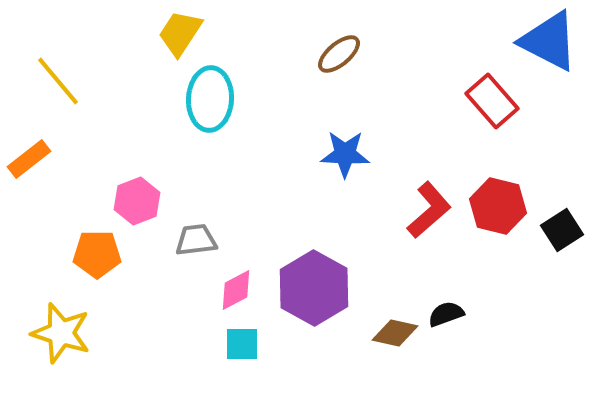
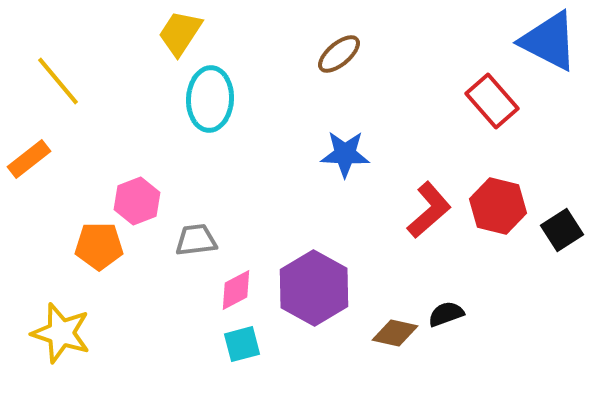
orange pentagon: moved 2 px right, 8 px up
cyan square: rotated 15 degrees counterclockwise
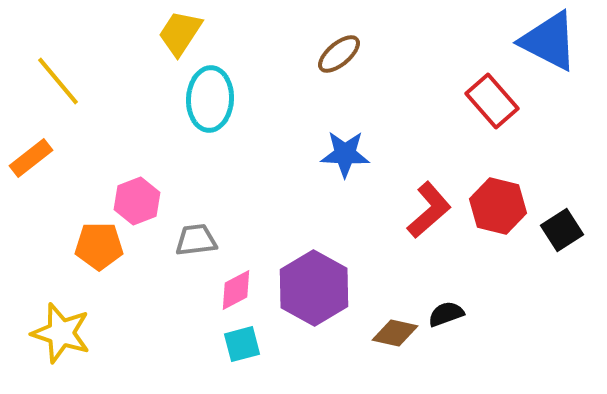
orange rectangle: moved 2 px right, 1 px up
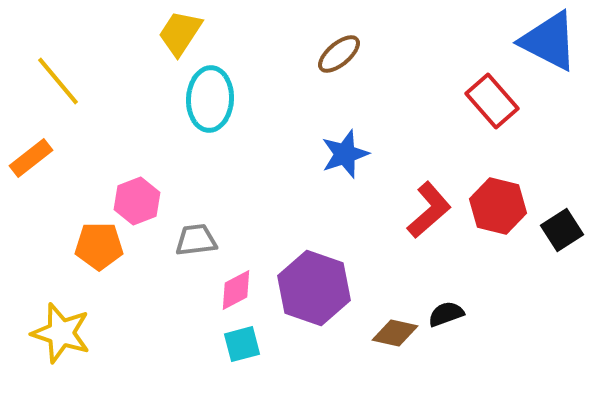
blue star: rotated 21 degrees counterclockwise
purple hexagon: rotated 10 degrees counterclockwise
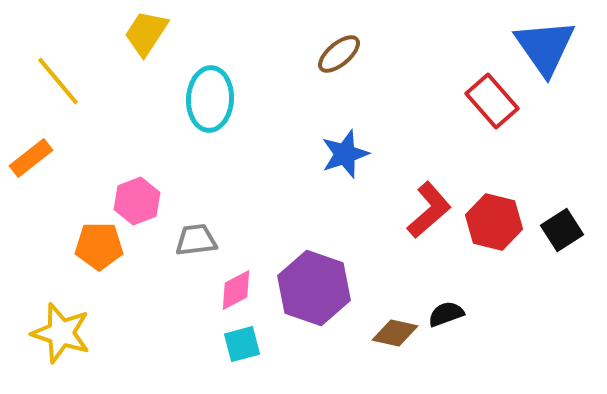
yellow trapezoid: moved 34 px left
blue triangle: moved 4 px left, 6 px down; rotated 28 degrees clockwise
red hexagon: moved 4 px left, 16 px down
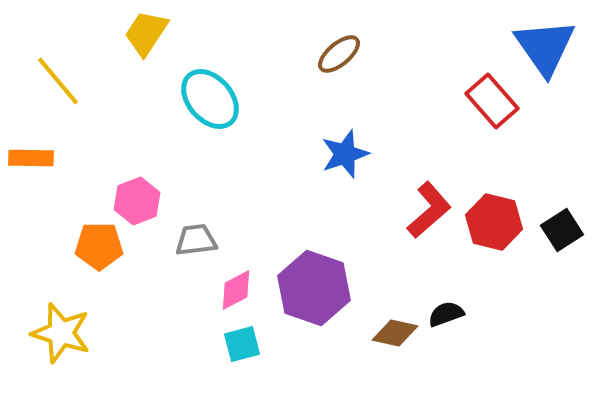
cyan ellipse: rotated 44 degrees counterclockwise
orange rectangle: rotated 39 degrees clockwise
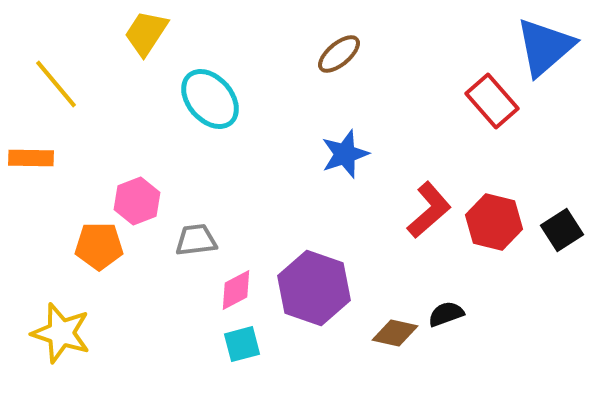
blue triangle: rotated 24 degrees clockwise
yellow line: moved 2 px left, 3 px down
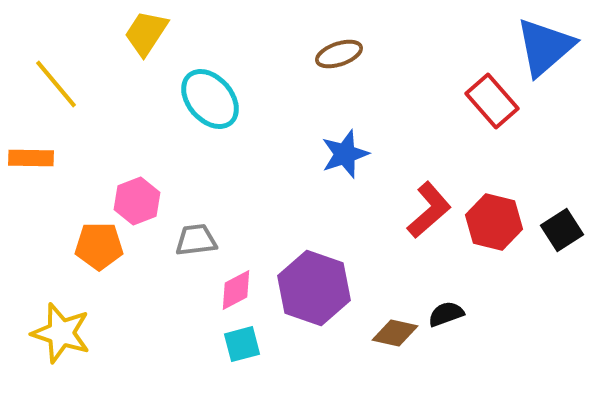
brown ellipse: rotated 21 degrees clockwise
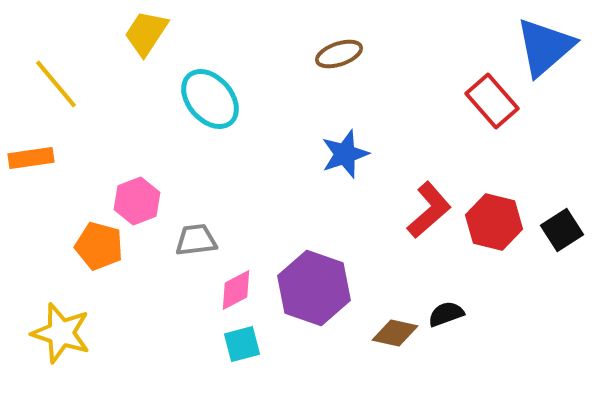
orange rectangle: rotated 9 degrees counterclockwise
orange pentagon: rotated 15 degrees clockwise
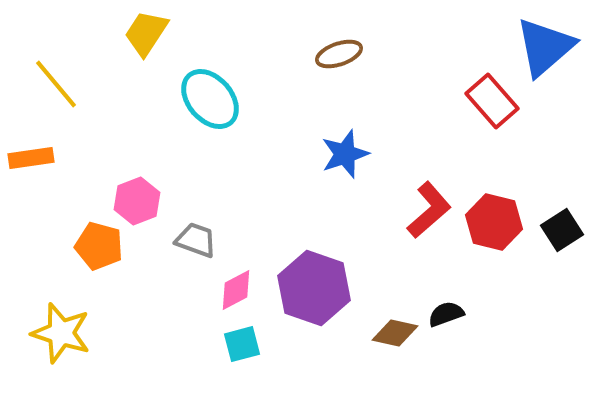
gray trapezoid: rotated 27 degrees clockwise
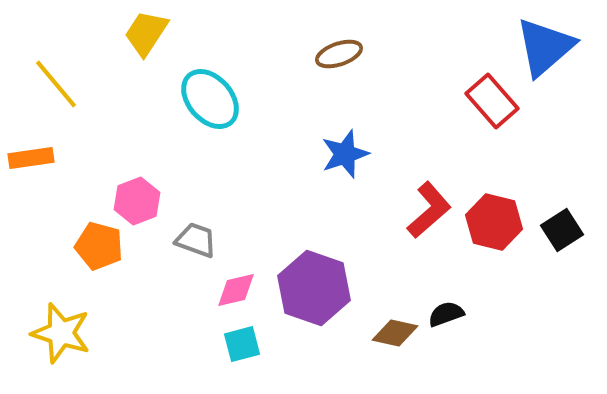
pink diamond: rotated 15 degrees clockwise
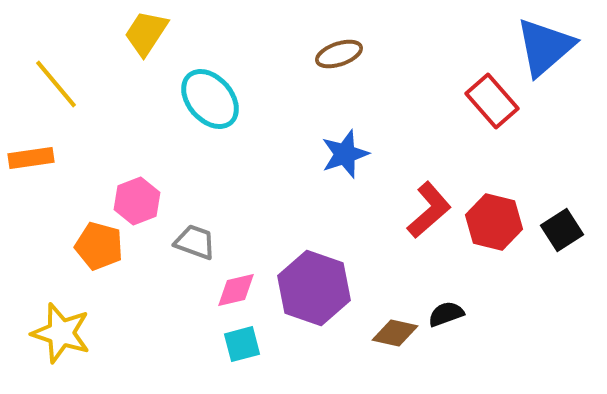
gray trapezoid: moved 1 px left, 2 px down
